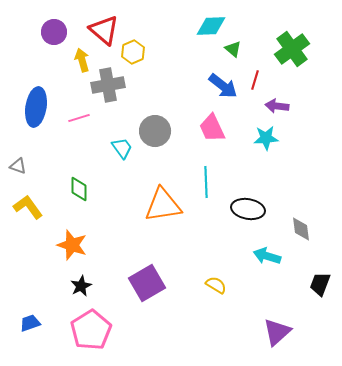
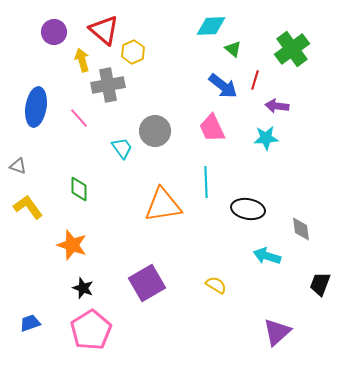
pink line: rotated 65 degrees clockwise
black star: moved 2 px right, 2 px down; rotated 25 degrees counterclockwise
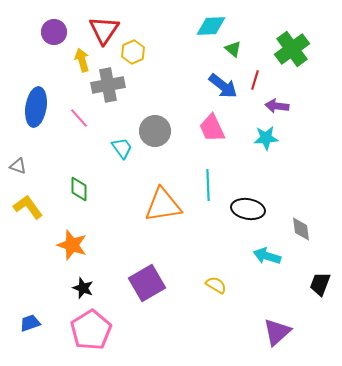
red triangle: rotated 24 degrees clockwise
cyan line: moved 2 px right, 3 px down
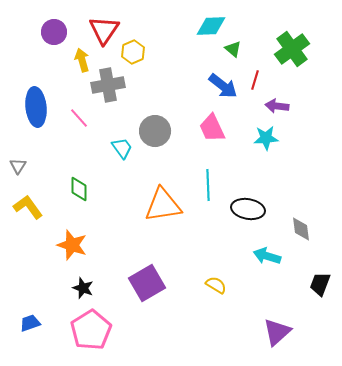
blue ellipse: rotated 15 degrees counterclockwise
gray triangle: rotated 42 degrees clockwise
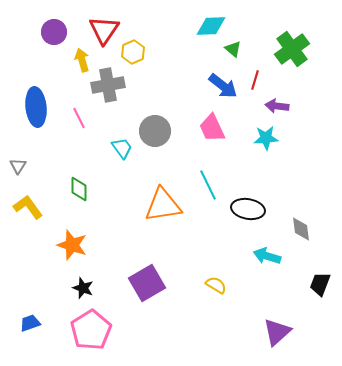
pink line: rotated 15 degrees clockwise
cyan line: rotated 24 degrees counterclockwise
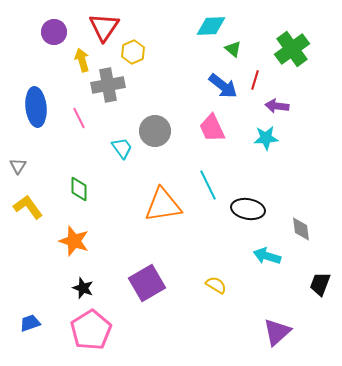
red triangle: moved 3 px up
orange star: moved 2 px right, 4 px up
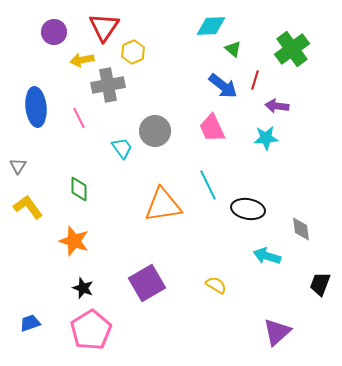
yellow arrow: rotated 85 degrees counterclockwise
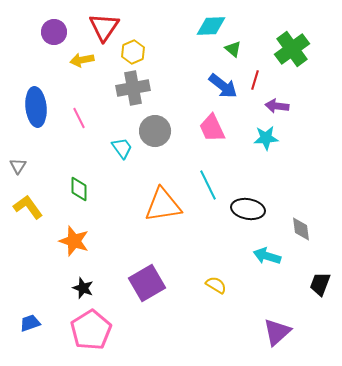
gray cross: moved 25 px right, 3 px down
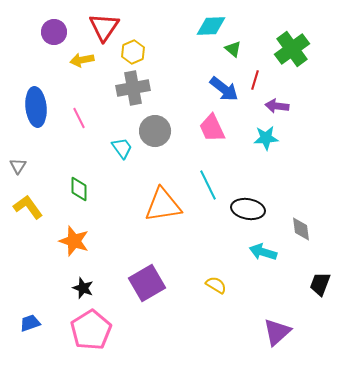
blue arrow: moved 1 px right, 3 px down
cyan arrow: moved 4 px left, 4 px up
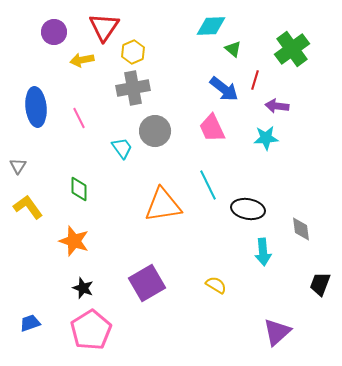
cyan arrow: rotated 112 degrees counterclockwise
